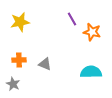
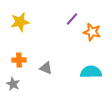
purple line: rotated 72 degrees clockwise
gray triangle: moved 1 px right, 4 px down
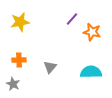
gray triangle: moved 4 px right, 1 px up; rotated 48 degrees clockwise
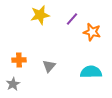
yellow star: moved 20 px right, 7 px up
gray triangle: moved 1 px left, 1 px up
gray star: rotated 16 degrees clockwise
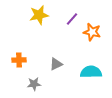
yellow star: moved 1 px left
gray triangle: moved 7 px right, 2 px up; rotated 24 degrees clockwise
gray star: moved 21 px right; rotated 24 degrees clockwise
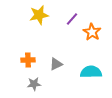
orange star: rotated 18 degrees clockwise
orange cross: moved 9 px right
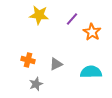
yellow star: rotated 18 degrees clockwise
orange cross: rotated 16 degrees clockwise
gray star: moved 2 px right; rotated 16 degrees counterclockwise
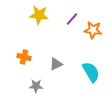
orange star: moved 1 px right, 2 px up; rotated 24 degrees counterclockwise
orange cross: moved 4 px left, 3 px up
cyan semicircle: rotated 60 degrees clockwise
gray star: moved 2 px down; rotated 24 degrees clockwise
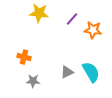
yellow star: moved 2 px up
gray triangle: moved 11 px right, 8 px down
gray star: moved 3 px left, 5 px up
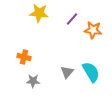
gray triangle: rotated 24 degrees counterclockwise
